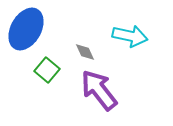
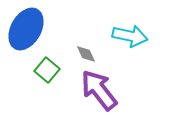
gray diamond: moved 1 px right, 2 px down
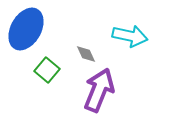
purple arrow: rotated 60 degrees clockwise
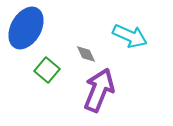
blue ellipse: moved 1 px up
cyan arrow: rotated 12 degrees clockwise
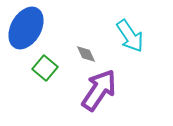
cyan arrow: rotated 32 degrees clockwise
green square: moved 2 px left, 2 px up
purple arrow: rotated 12 degrees clockwise
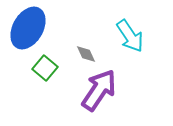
blue ellipse: moved 2 px right
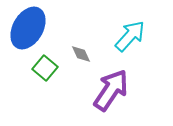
cyan arrow: rotated 104 degrees counterclockwise
gray diamond: moved 5 px left
purple arrow: moved 12 px right
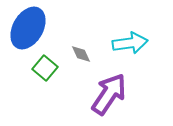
cyan arrow: moved 7 px down; rotated 40 degrees clockwise
purple arrow: moved 2 px left, 4 px down
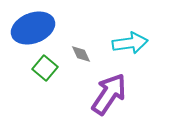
blue ellipse: moved 5 px right; rotated 39 degrees clockwise
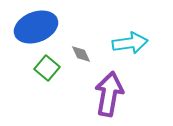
blue ellipse: moved 3 px right, 1 px up
green square: moved 2 px right
purple arrow: rotated 24 degrees counterclockwise
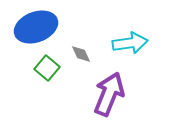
purple arrow: rotated 12 degrees clockwise
